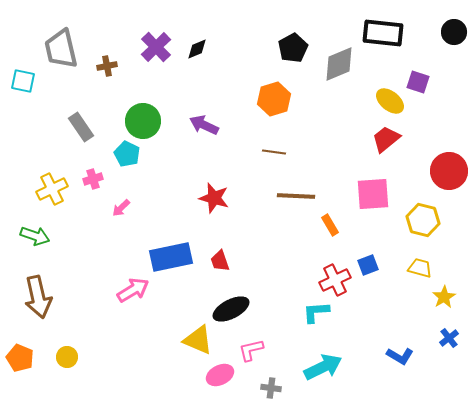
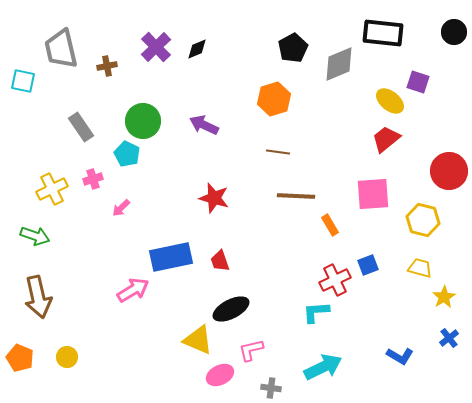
brown line at (274, 152): moved 4 px right
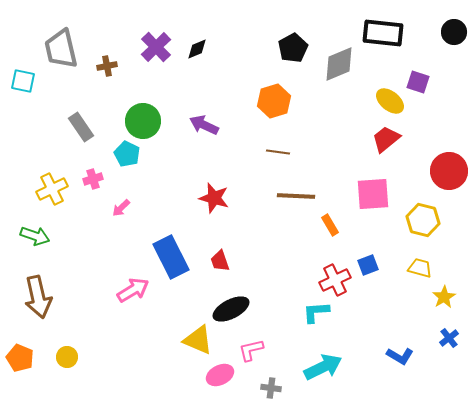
orange hexagon at (274, 99): moved 2 px down
blue rectangle at (171, 257): rotated 75 degrees clockwise
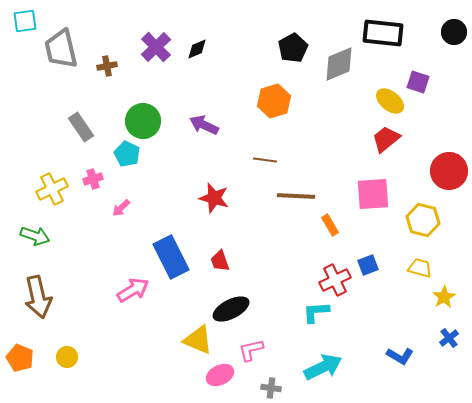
cyan square at (23, 81): moved 2 px right, 60 px up; rotated 20 degrees counterclockwise
brown line at (278, 152): moved 13 px left, 8 px down
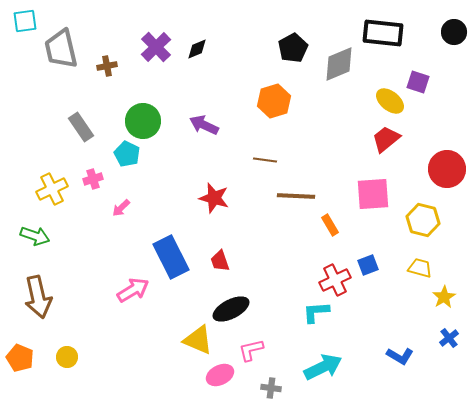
red circle at (449, 171): moved 2 px left, 2 px up
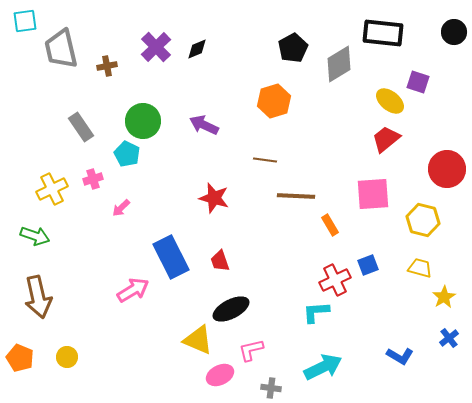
gray diamond at (339, 64): rotated 9 degrees counterclockwise
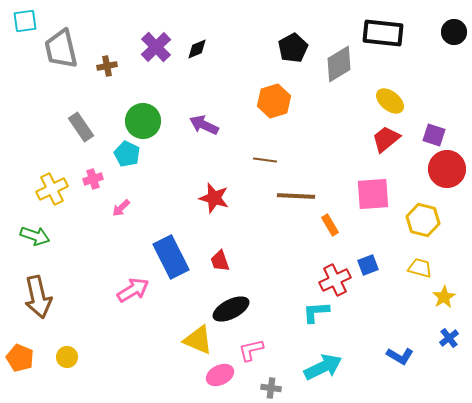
purple square at (418, 82): moved 16 px right, 53 px down
